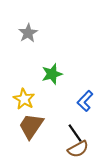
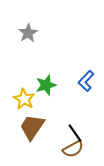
green star: moved 6 px left, 11 px down
blue L-shape: moved 1 px right, 20 px up
brown trapezoid: moved 1 px right, 1 px down
brown semicircle: moved 5 px left
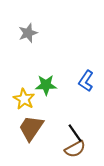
gray star: rotated 12 degrees clockwise
blue L-shape: rotated 10 degrees counterclockwise
green star: rotated 15 degrees clockwise
brown trapezoid: moved 1 px left, 1 px down
brown semicircle: moved 2 px right
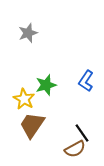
green star: rotated 15 degrees counterclockwise
brown trapezoid: moved 1 px right, 3 px up
black line: moved 7 px right
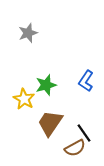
brown trapezoid: moved 18 px right, 2 px up
black line: moved 2 px right
brown semicircle: moved 1 px up
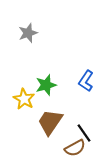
brown trapezoid: moved 1 px up
